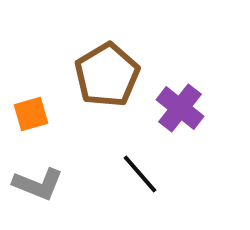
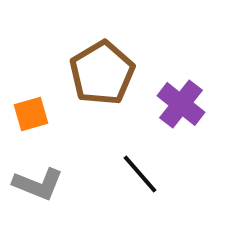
brown pentagon: moved 5 px left, 2 px up
purple cross: moved 1 px right, 4 px up
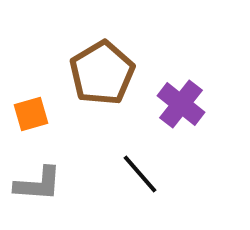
gray L-shape: rotated 18 degrees counterclockwise
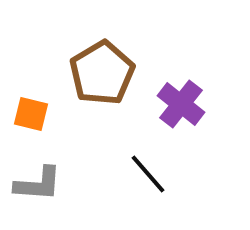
orange square: rotated 30 degrees clockwise
black line: moved 8 px right
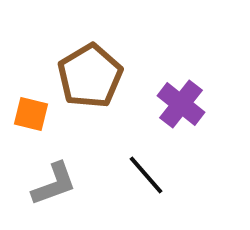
brown pentagon: moved 12 px left, 3 px down
black line: moved 2 px left, 1 px down
gray L-shape: moved 16 px right; rotated 24 degrees counterclockwise
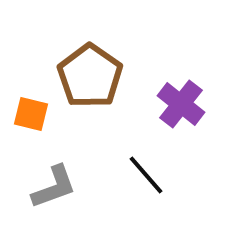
brown pentagon: rotated 6 degrees counterclockwise
gray L-shape: moved 3 px down
